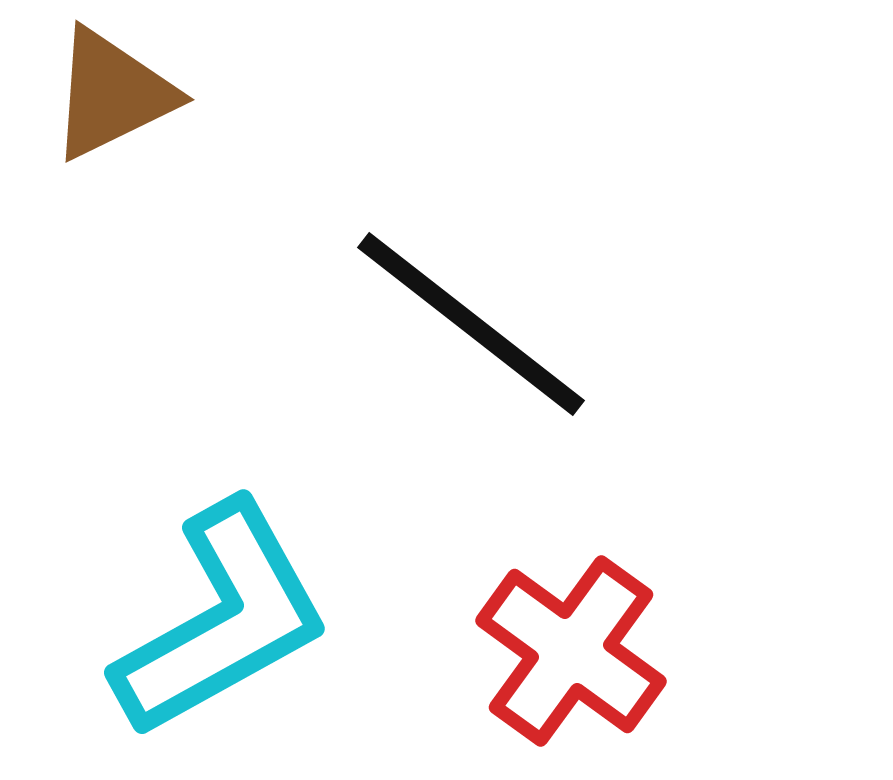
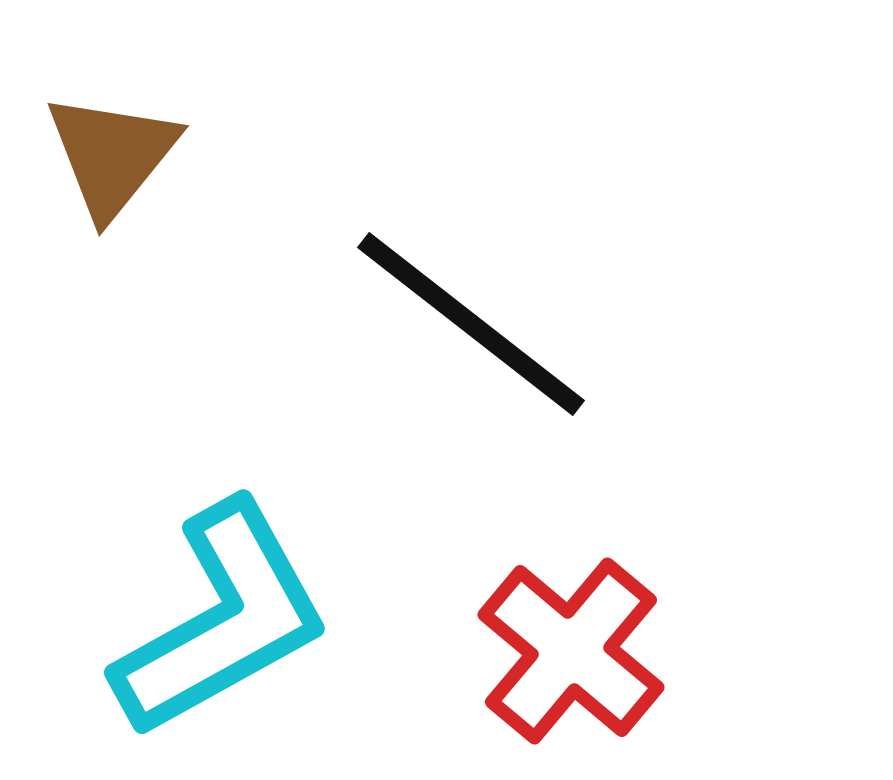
brown triangle: moved 61 px down; rotated 25 degrees counterclockwise
red cross: rotated 4 degrees clockwise
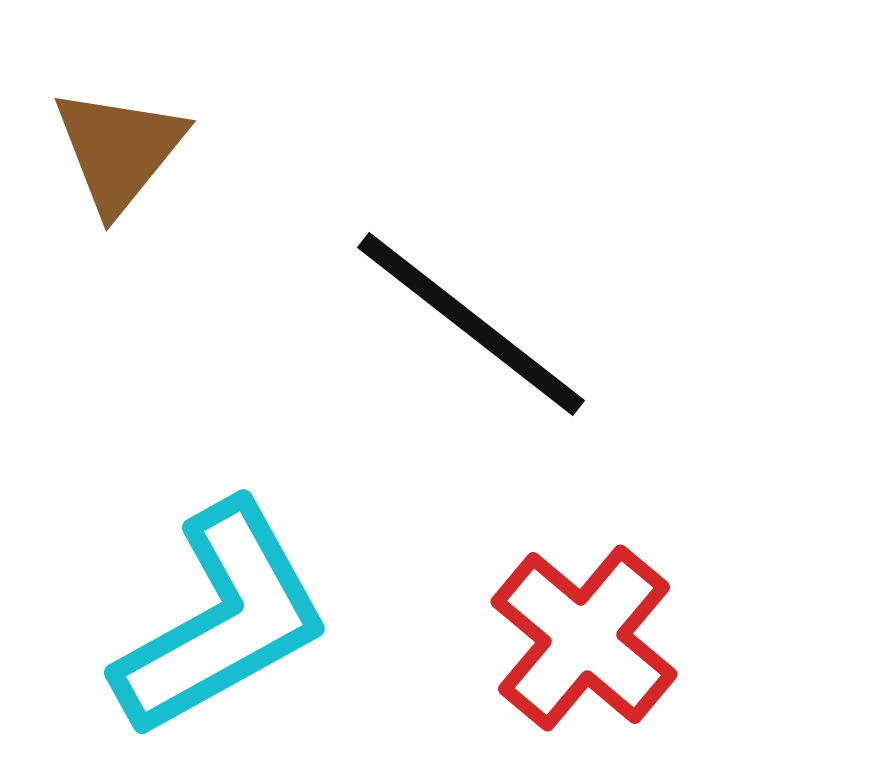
brown triangle: moved 7 px right, 5 px up
red cross: moved 13 px right, 13 px up
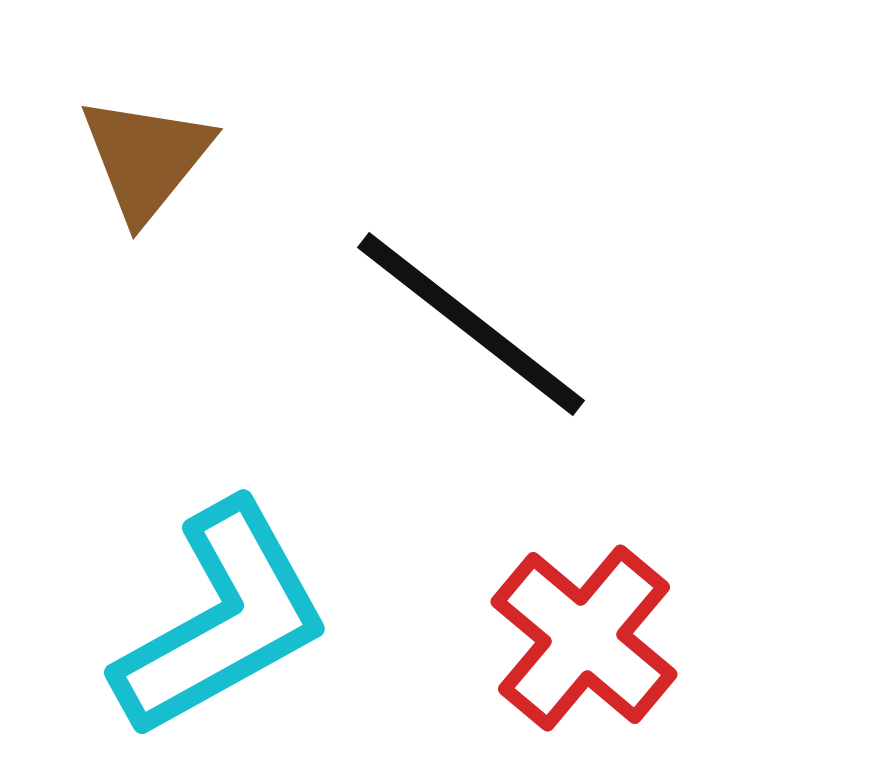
brown triangle: moved 27 px right, 8 px down
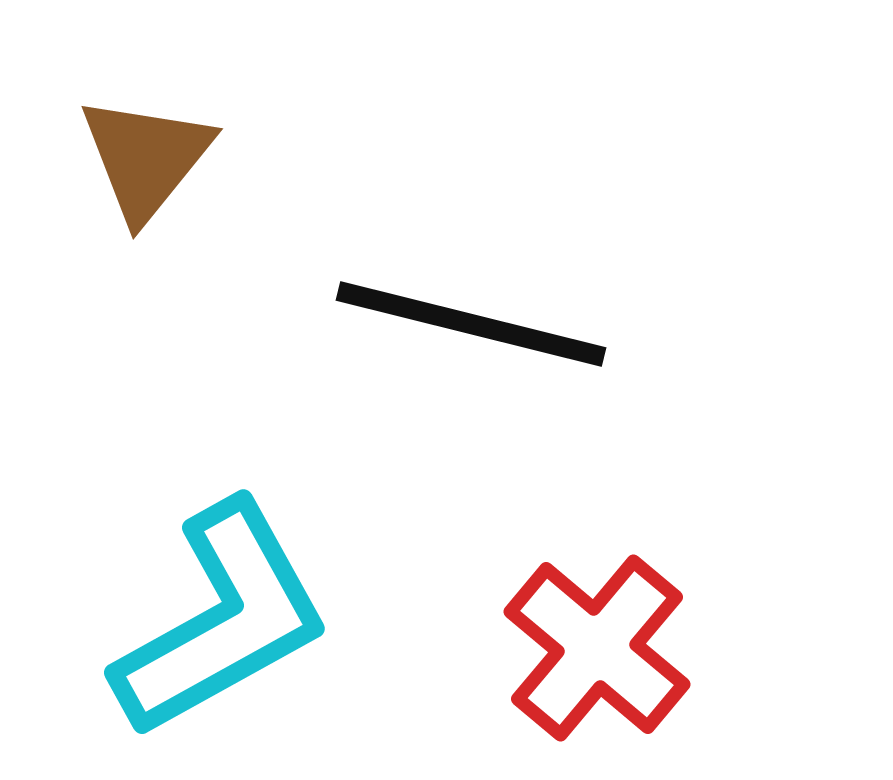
black line: rotated 24 degrees counterclockwise
red cross: moved 13 px right, 10 px down
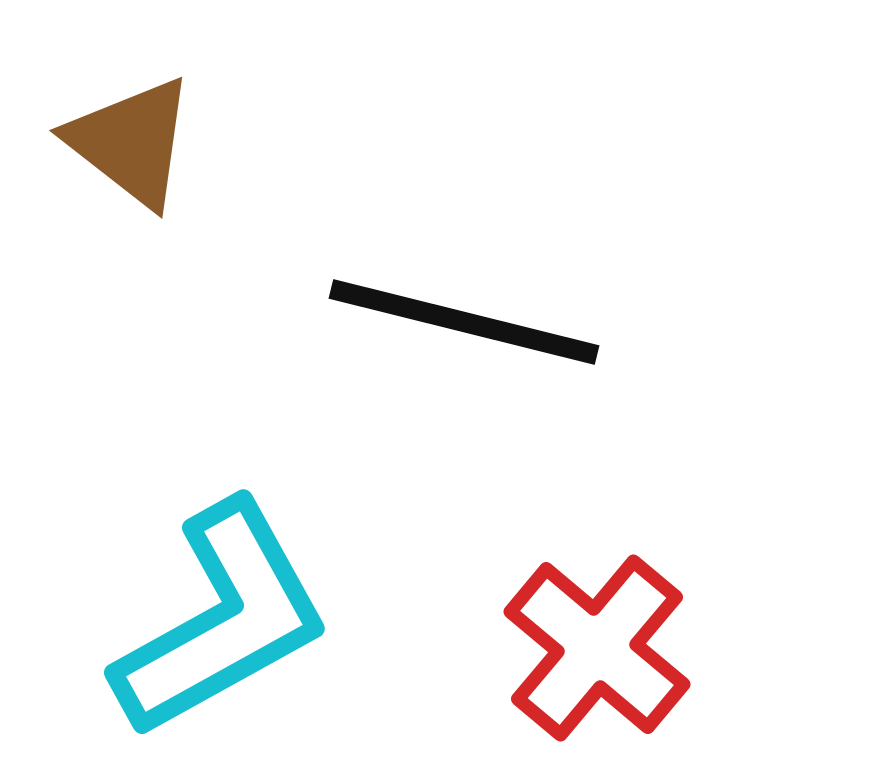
brown triangle: moved 15 px left, 16 px up; rotated 31 degrees counterclockwise
black line: moved 7 px left, 2 px up
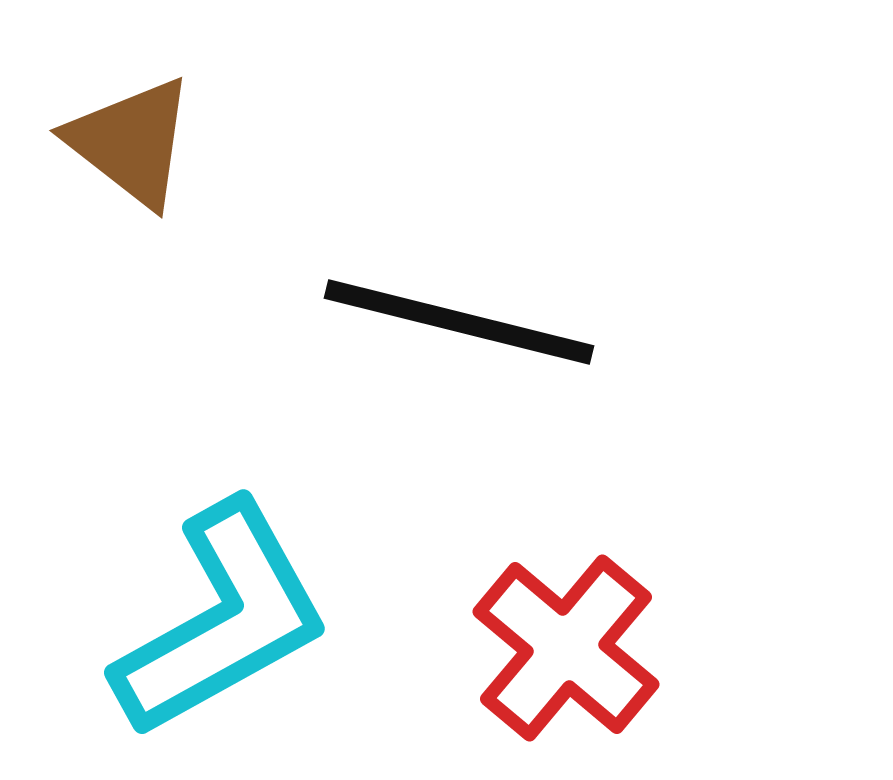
black line: moved 5 px left
red cross: moved 31 px left
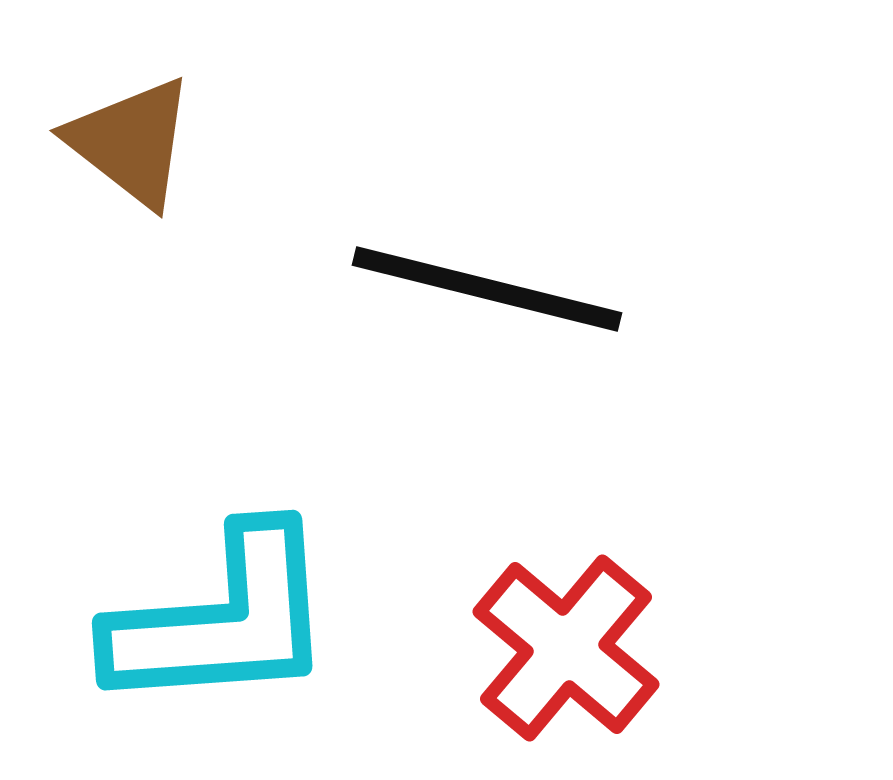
black line: moved 28 px right, 33 px up
cyan L-shape: rotated 25 degrees clockwise
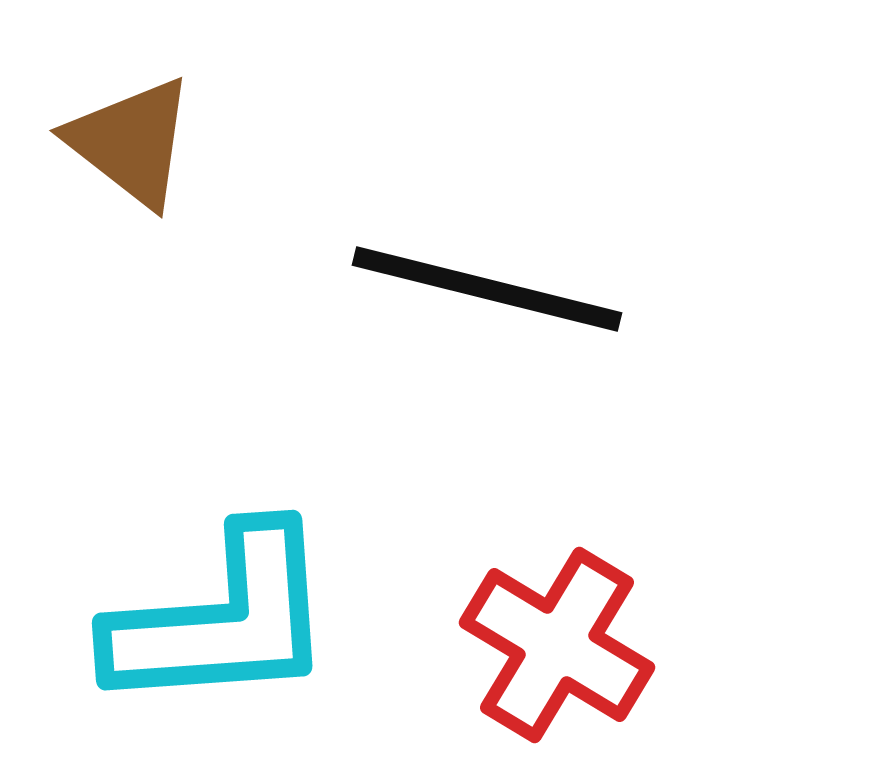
red cross: moved 9 px left, 3 px up; rotated 9 degrees counterclockwise
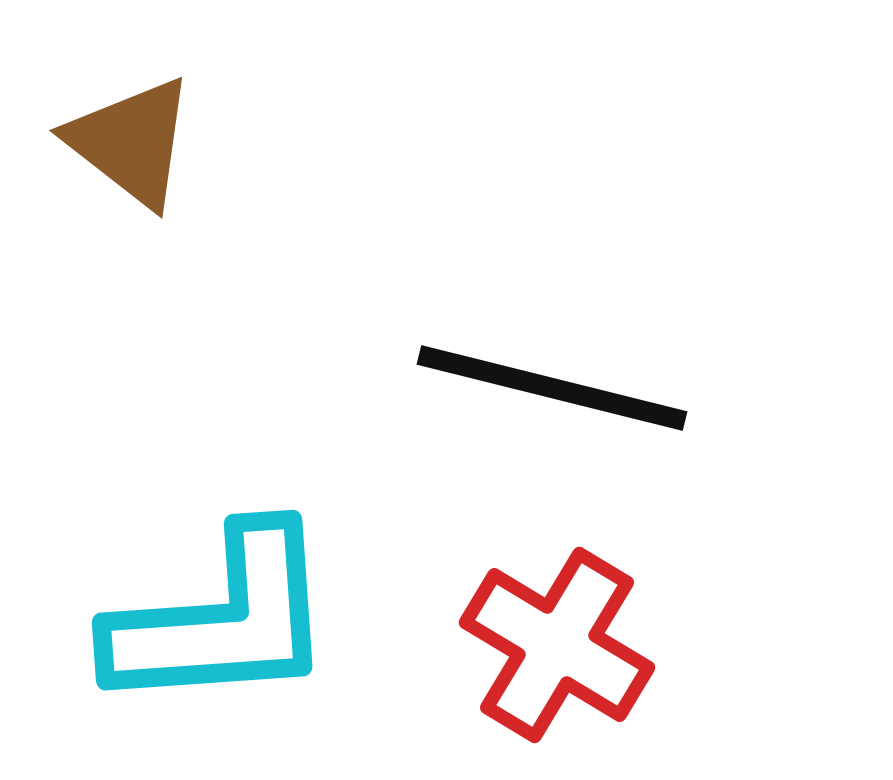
black line: moved 65 px right, 99 px down
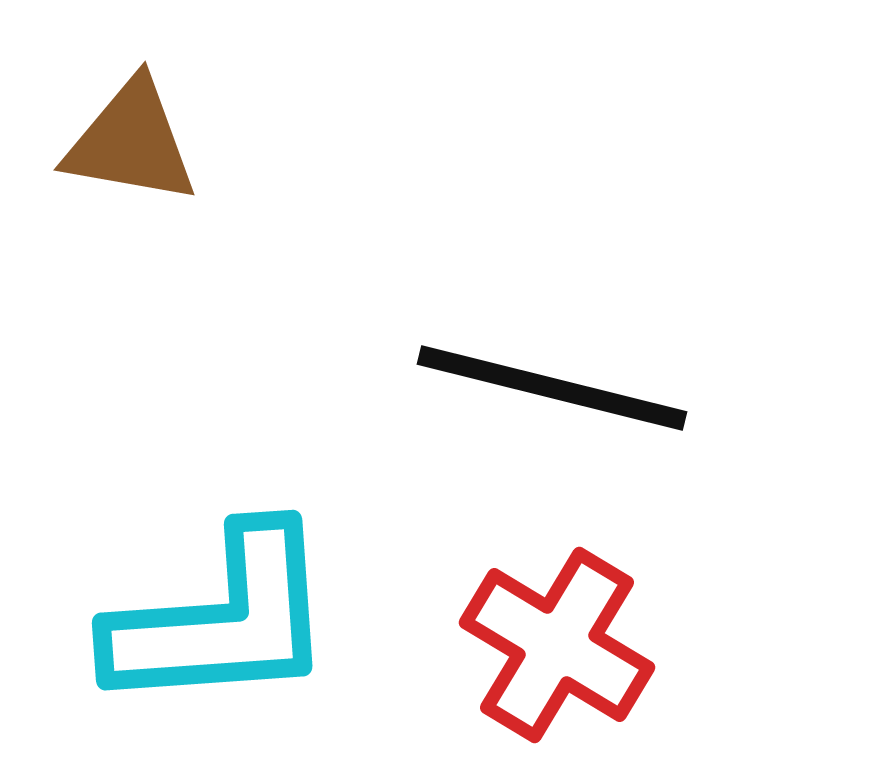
brown triangle: rotated 28 degrees counterclockwise
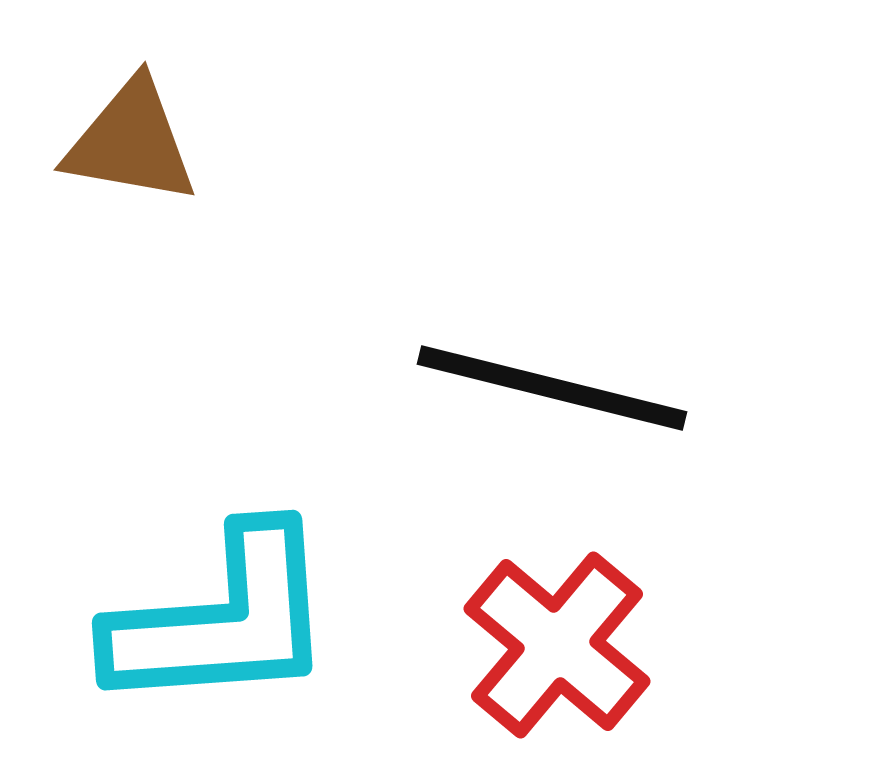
red cross: rotated 9 degrees clockwise
